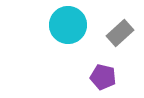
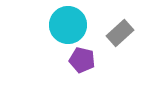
purple pentagon: moved 21 px left, 17 px up
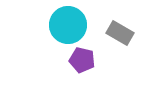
gray rectangle: rotated 72 degrees clockwise
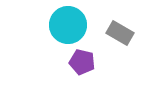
purple pentagon: moved 2 px down
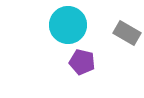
gray rectangle: moved 7 px right
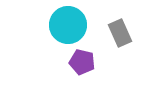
gray rectangle: moved 7 px left; rotated 36 degrees clockwise
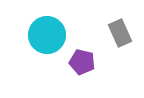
cyan circle: moved 21 px left, 10 px down
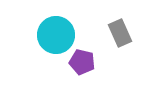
cyan circle: moved 9 px right
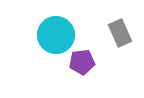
purple pentagon: rotated 20 degrees counterclockwise
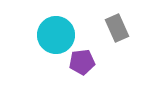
gray rectangle: moved 3 px left, 5 px up
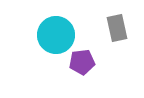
gray rectangle: rotated 12 degrees clockwise
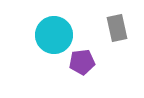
cyan circle: moved 2 px left
